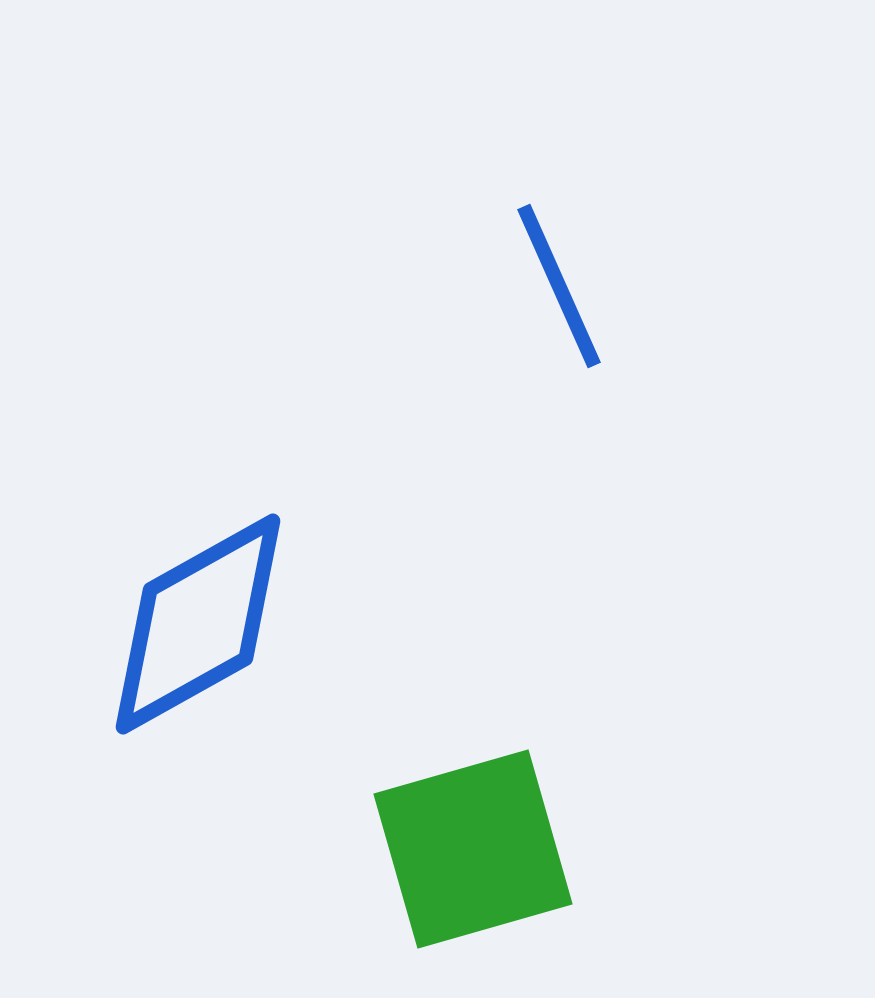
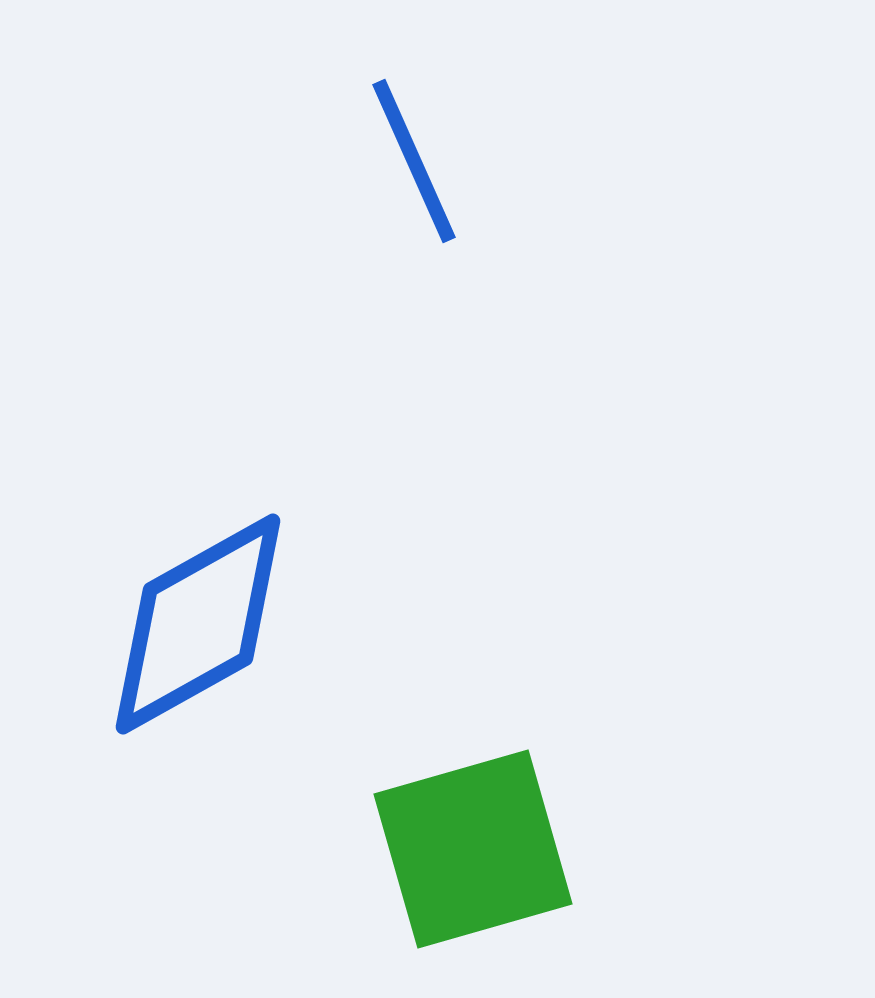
blue line: moved 145 px left, 125 px up
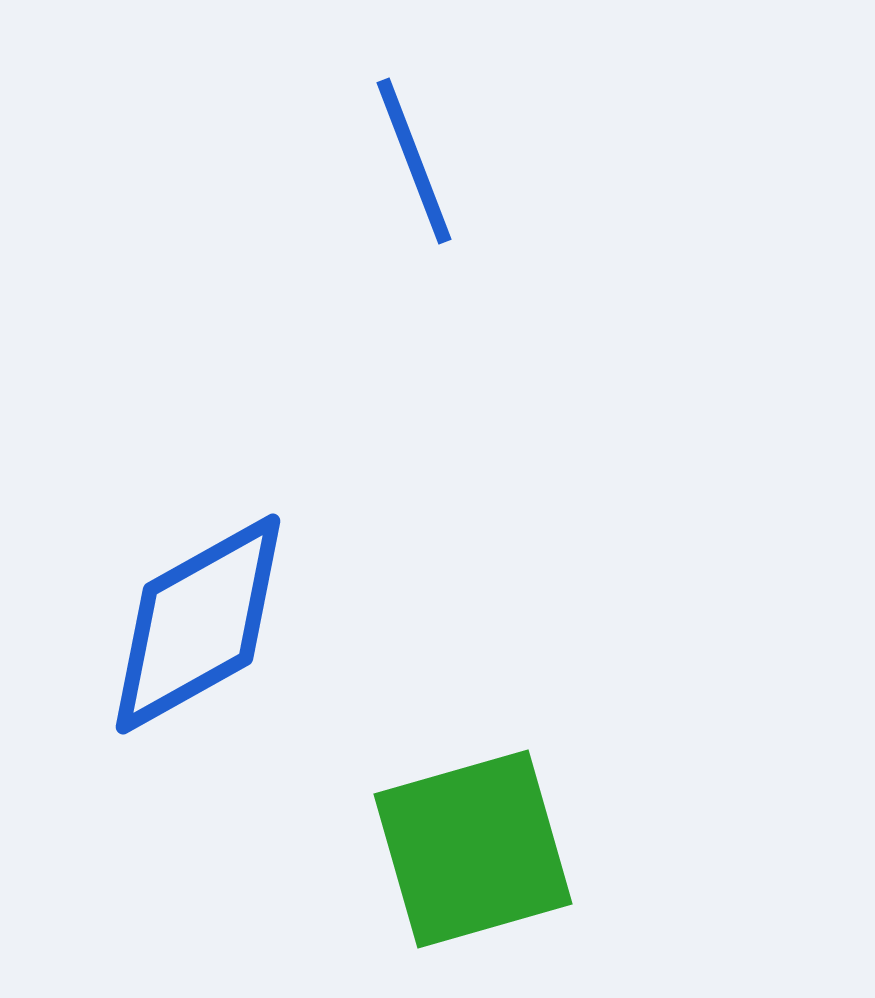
blue line: rotated 3 degrees clockwise
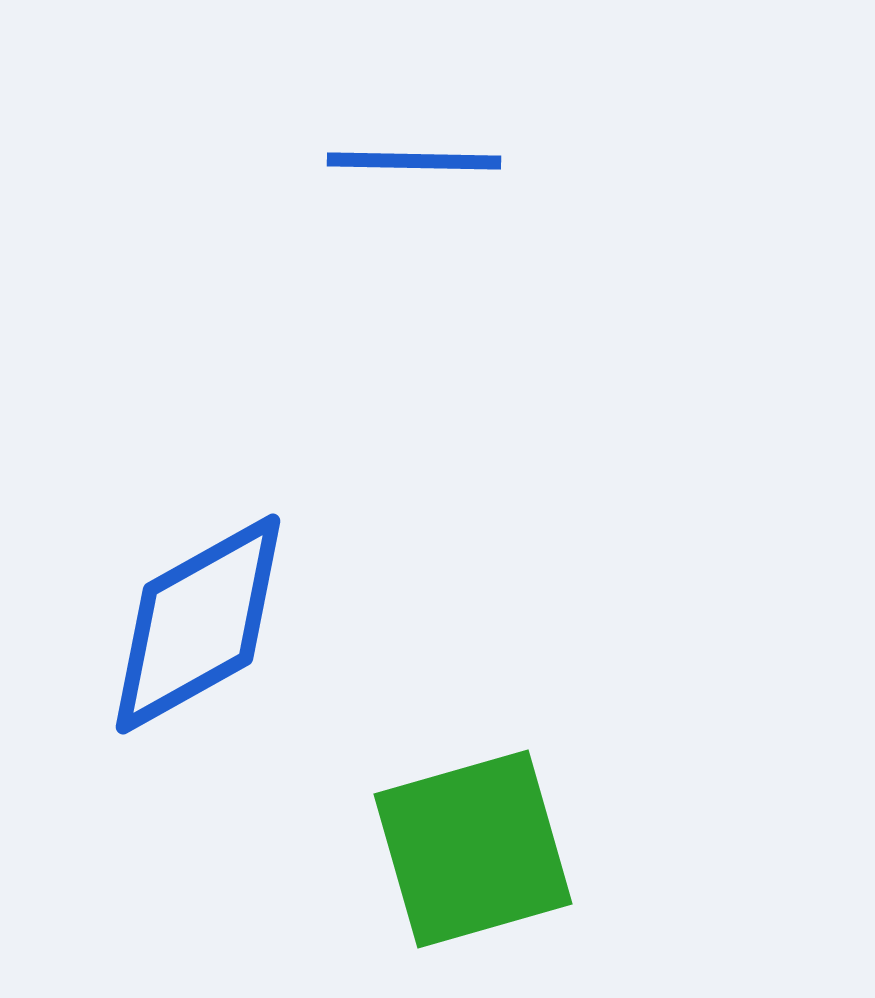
blue line: rotated 68 degrees counterclockwise
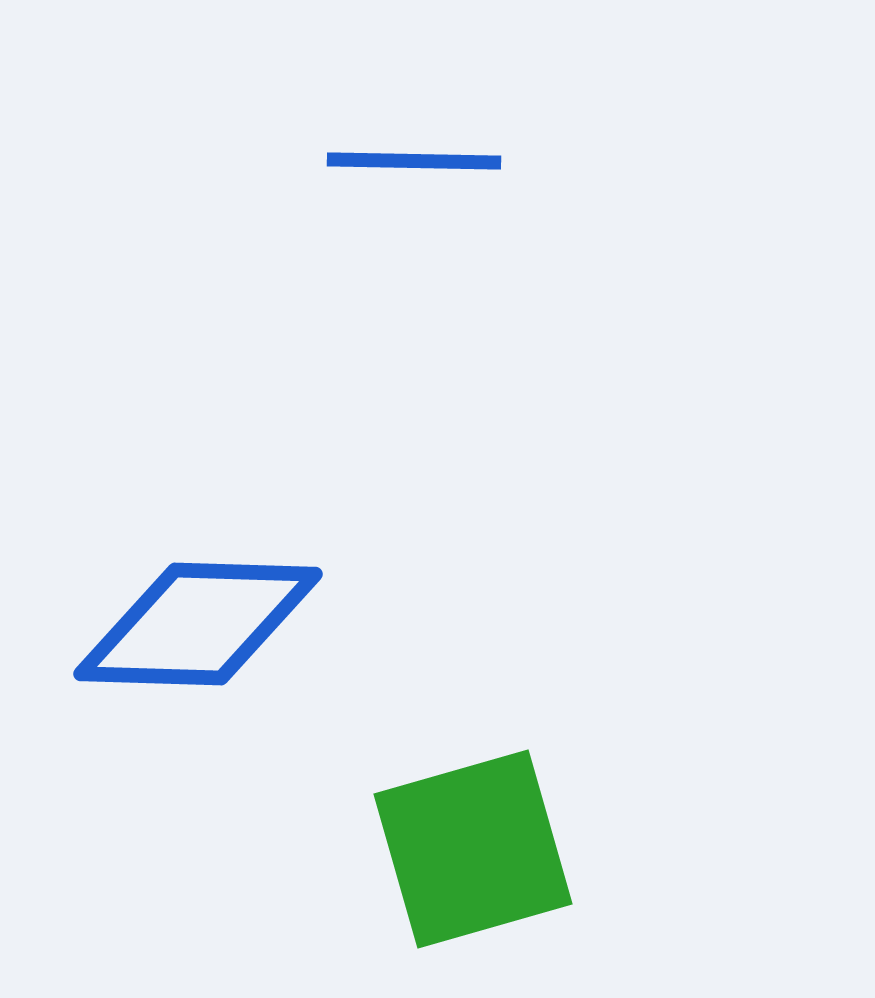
blue diamond: rotated 31 degrees clockwise
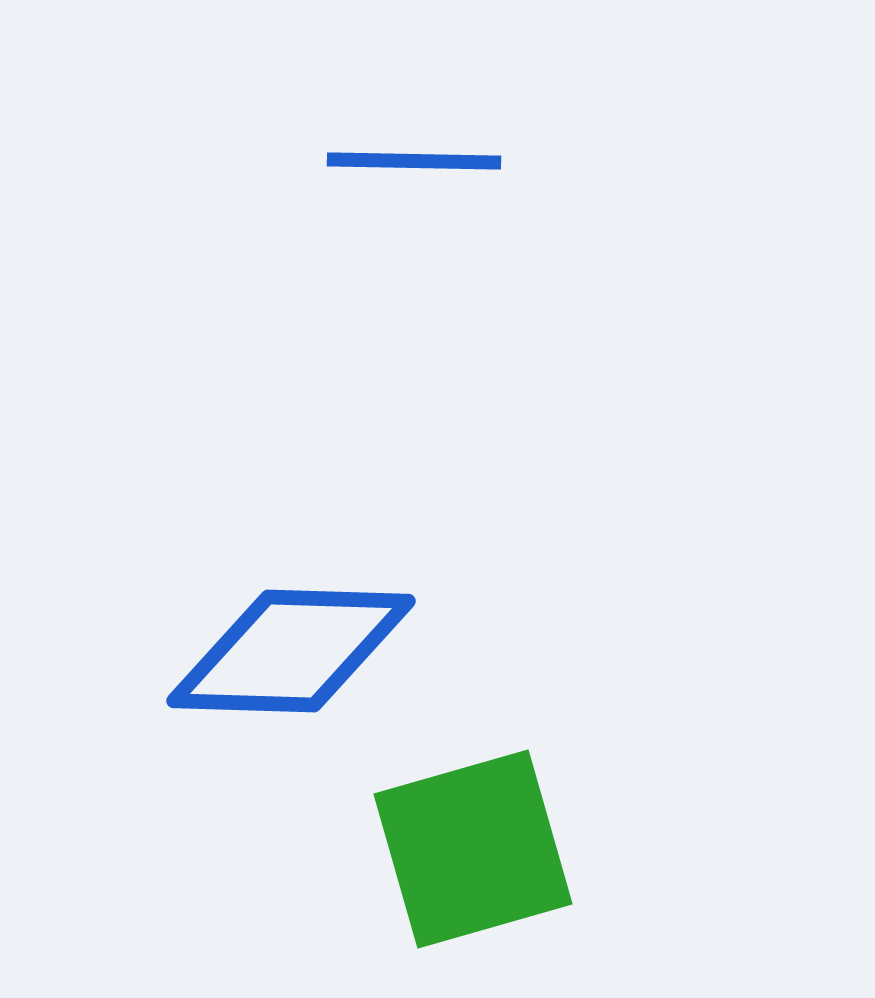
blue diamond: moved 93 px right, 27 px down
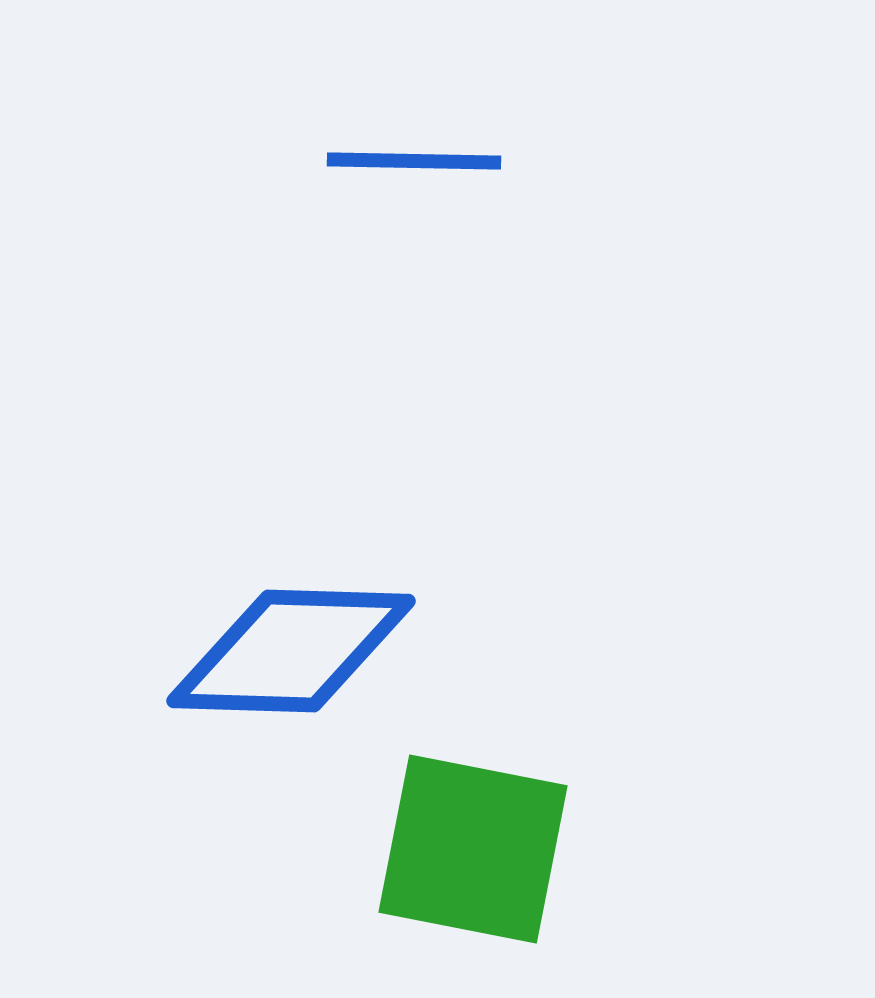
green square: rotated 27 degrees clockwise
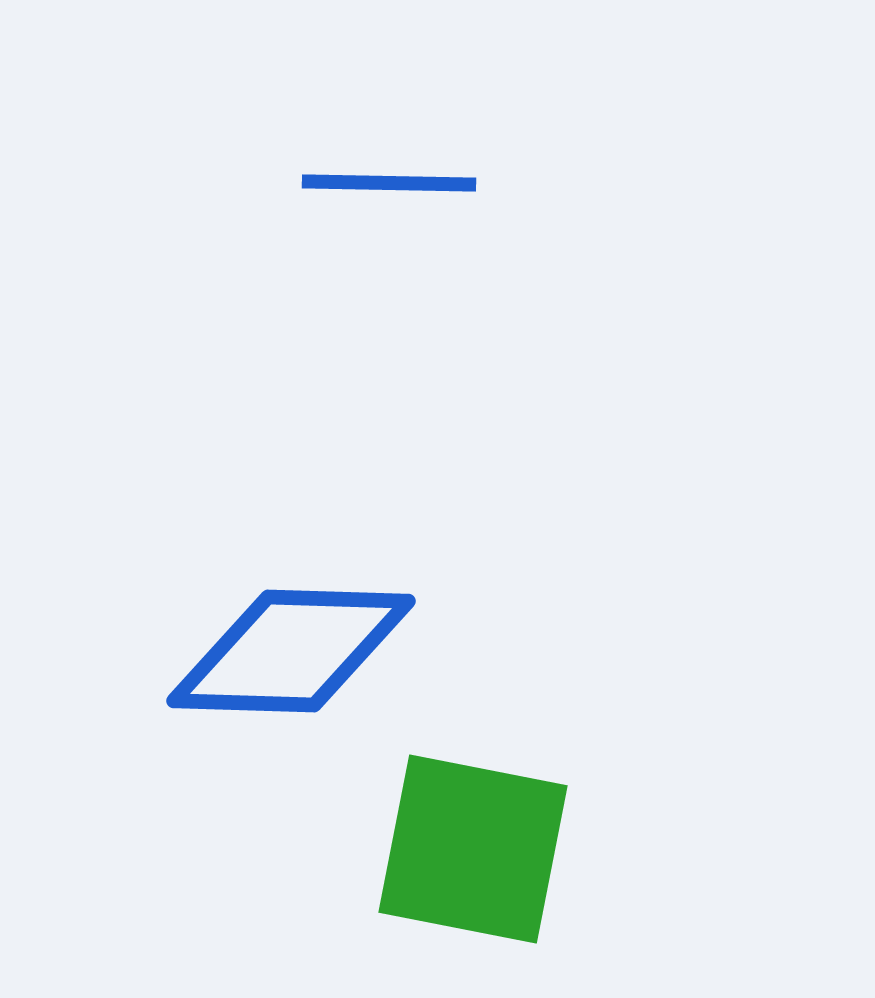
blue line: moved 25 px left, 22 px down
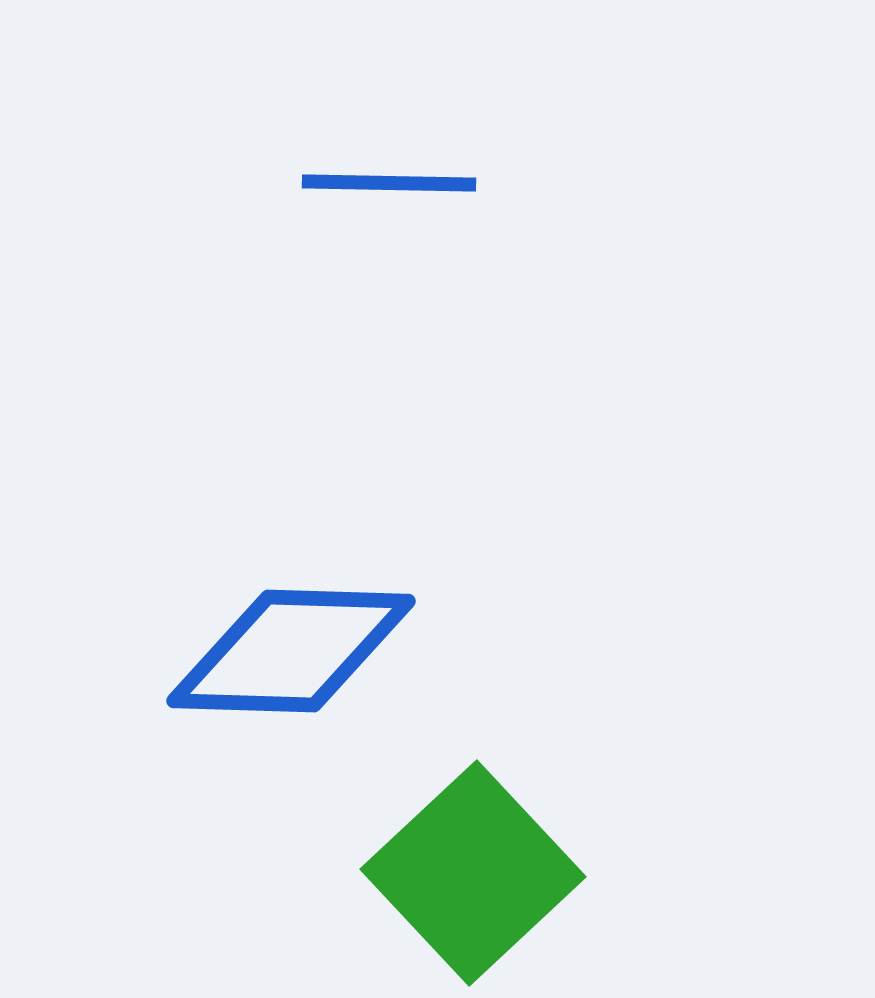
green square: moved 24 px down; rotated 36 degrees clockwise
